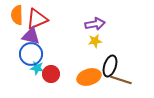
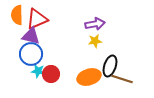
cyan star: moved 1 px right, 3 px down
brown line: moved 1 px right, 1 px up
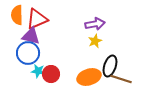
yellow star: rotated 16 degrees counterclockwise
blue circle: moved 3 px left, 1 px up
brown line: moved 1 px left
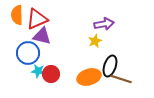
purple arrow: moved 9 px right
purple triangle: moved 11 px right
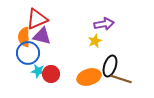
orange semicircle: moved 7 px right, 22 px down
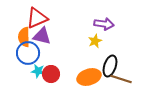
red triangle: moved 1 px up
purple arrow: rotated 18 degrees clockwise
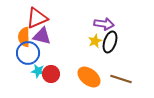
black ellipse: moved 24 px up
orange ellipse: rotated 55 degrees clockwise
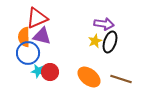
red circle: moved 1 px left, 2 px up
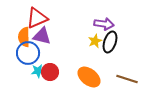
cyan star: rotated 16 degrees counterclockwise
brown line: moved 6 px right
